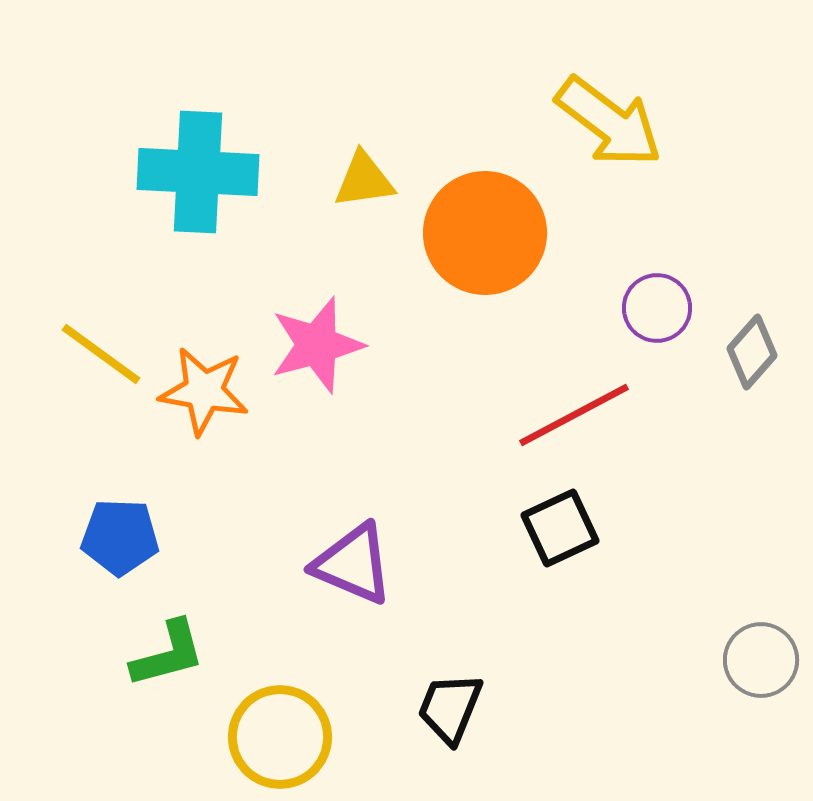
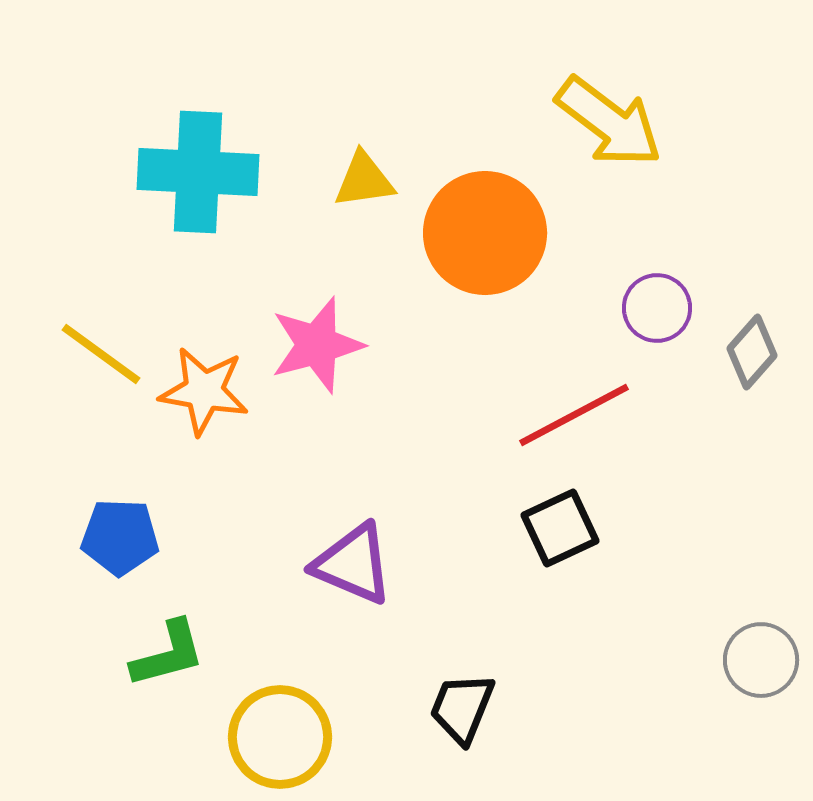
black trapezoid: moved 12 px right
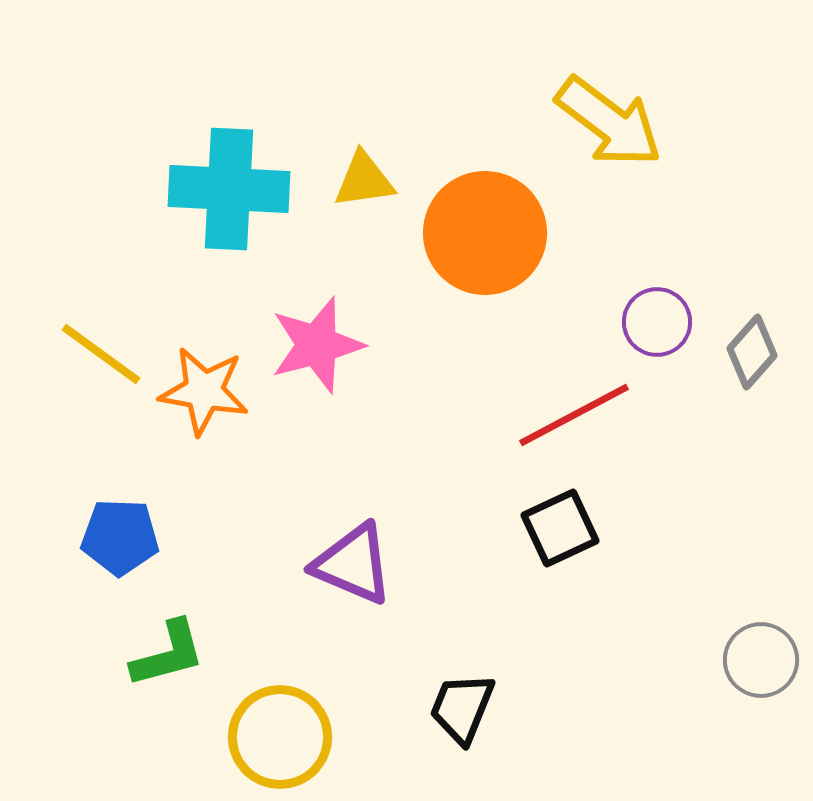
cyan cross: moved 31 px right, 17 px down
purple circle: moved 14 px down
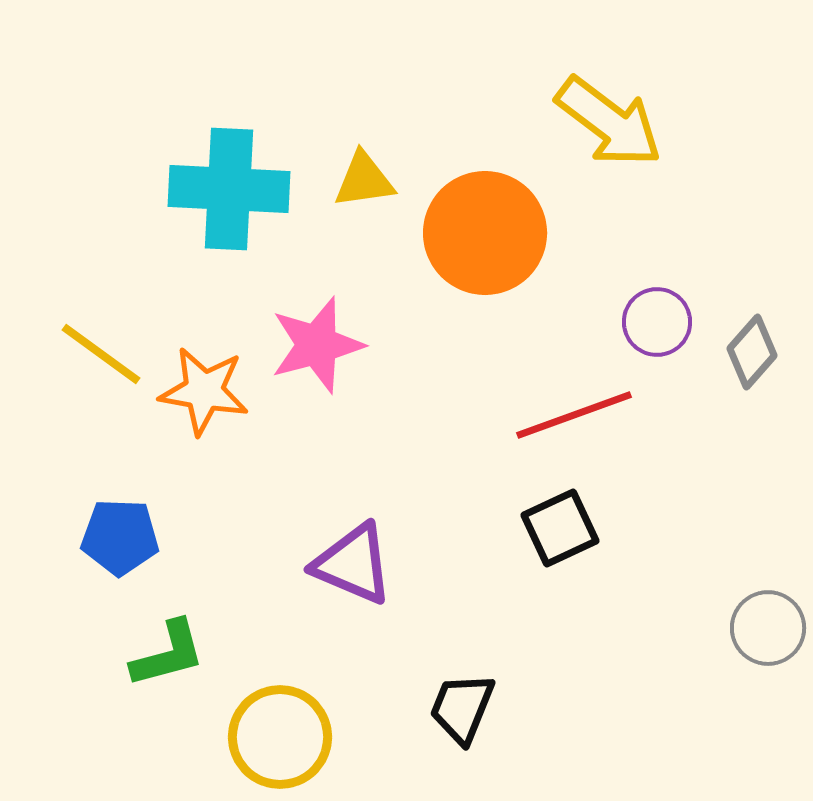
red line: rotated 8 degrees clockwise
gray circle: moved 7 px right, 32 px up
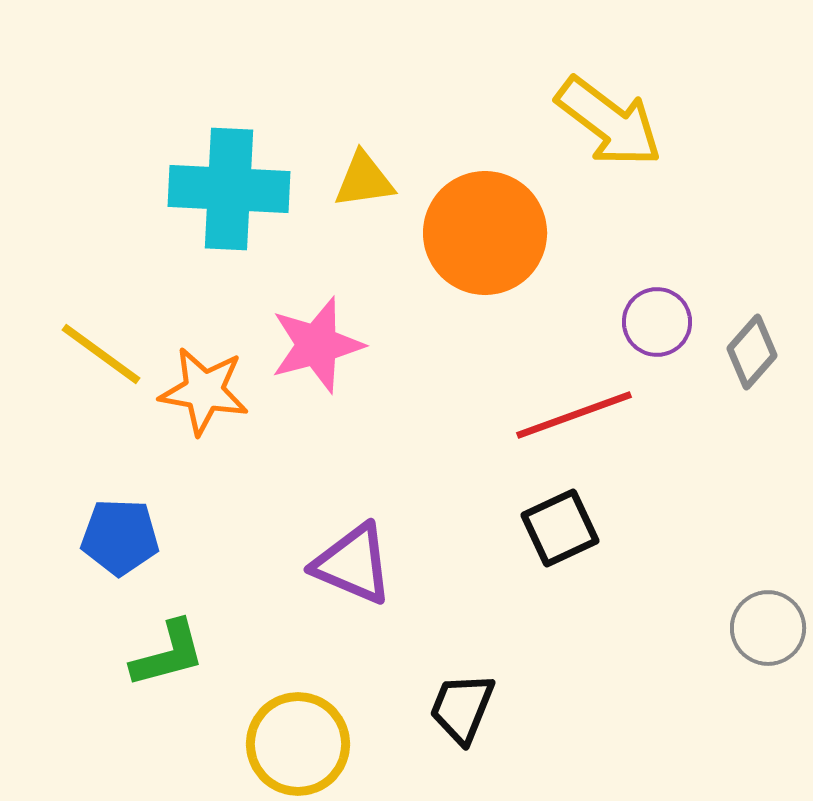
yellow circle: moved 18 px right, 7 px down
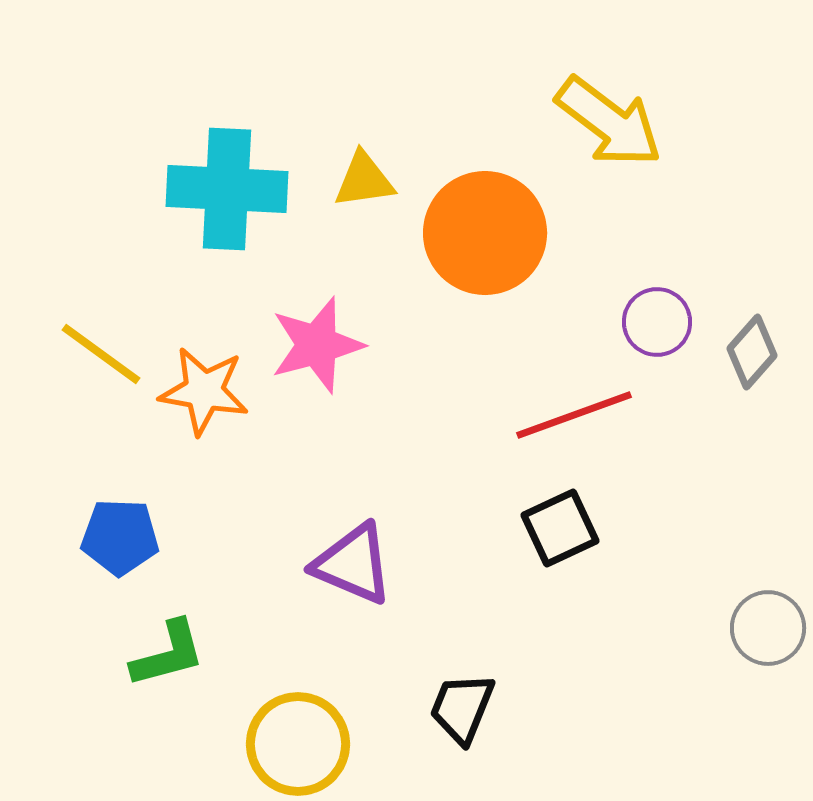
cyan cross: moved 2 px left
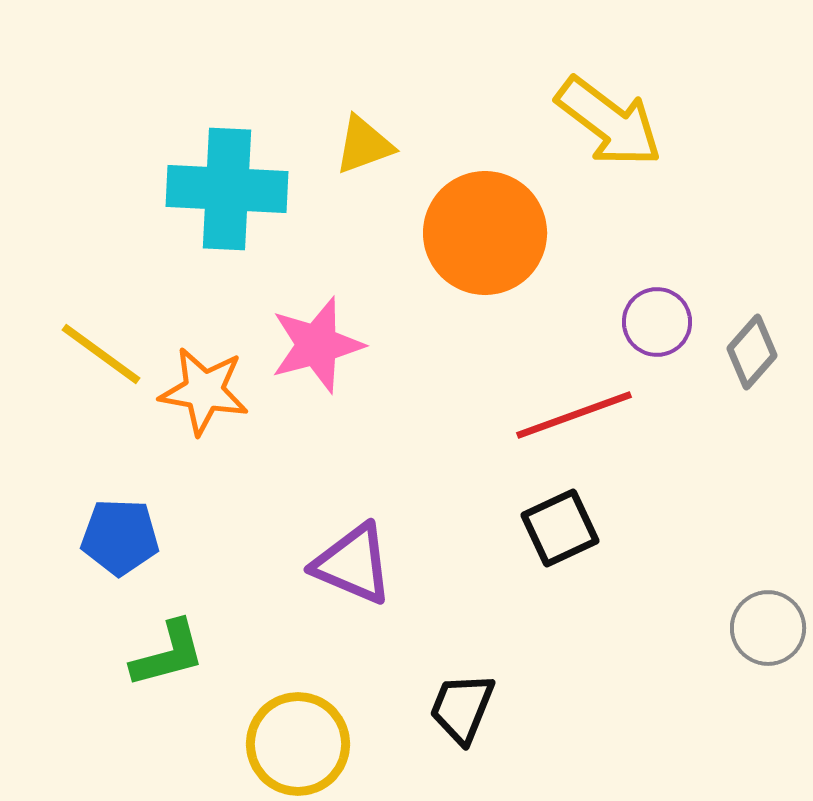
yellow triangle: moved 35 px up; rotated 12 degrees counterclockwise
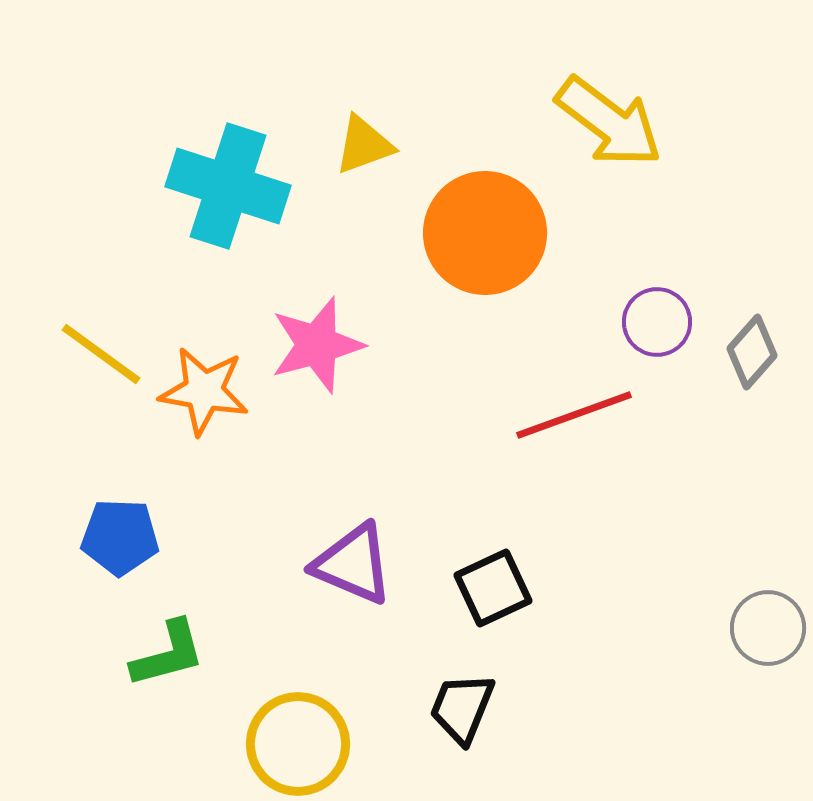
cyan cross: moved 1 px right, 3 px up; rotated 15 degrees clockwise
black square: moved 67 px left, 60 px down
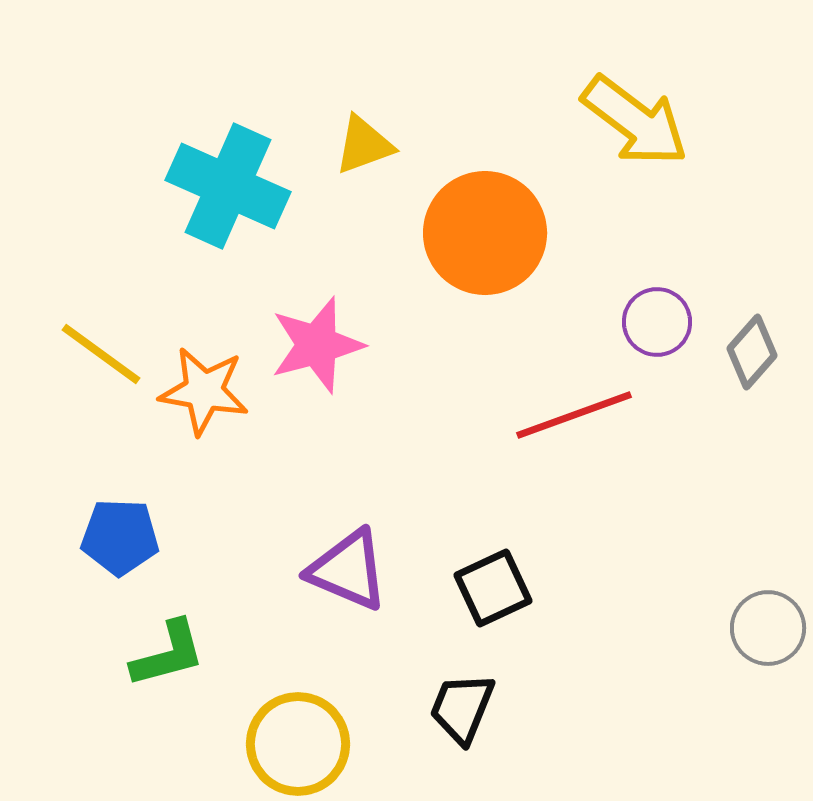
yellow arrow: moved 26 px right, 1 px up
cyan cross: rotated 6 degrees clockwise
purple triangle: moved 5 px left, 6 px down
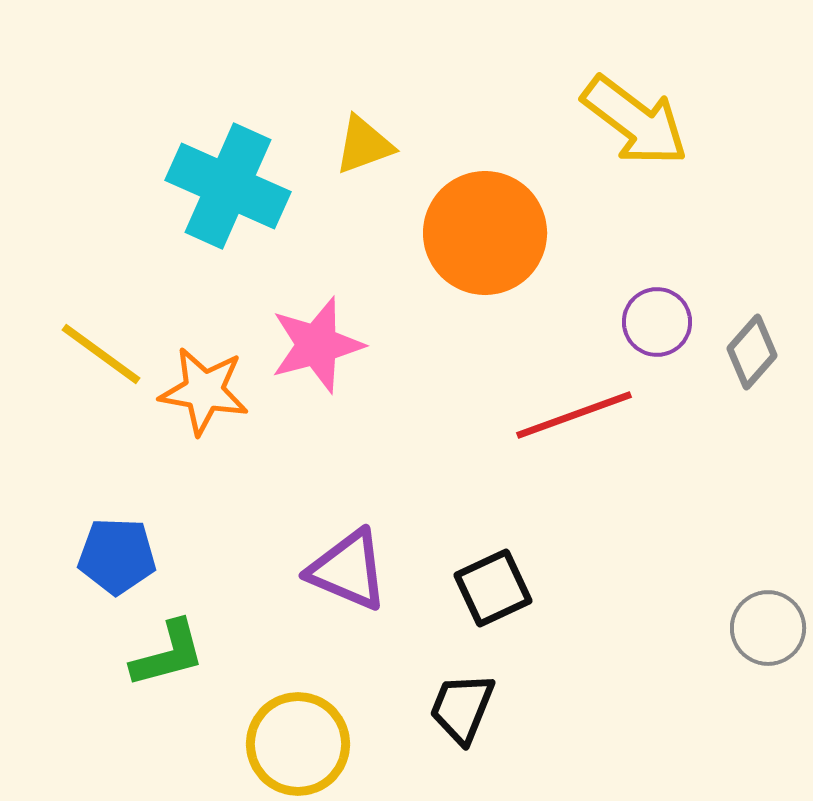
blue pentagon: moved 3 px left, 19 px down
